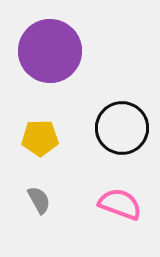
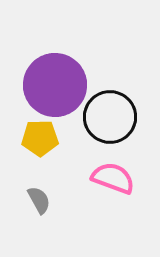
purple circle: moved 5 px right, 34 px down
black circle: moved 12 px left, 11 px up
pink semicircle: moved 7 px left, 26 px up
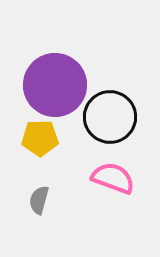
gray semicircle: rotated 136 degrees counterclockwise
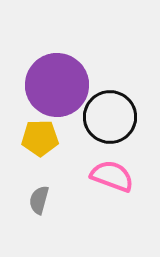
purple circle: moved 2 px right
pink semicircle: moved 1 px left, 2 px up
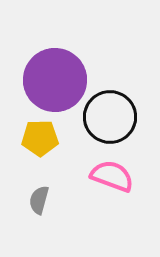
purple circle: moved 2 px left, 5 px up
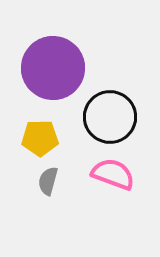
purple circle: moved 2 px left, 12 px up
pink semicircle: moved 1 px right, 2 px up
gray semicircle: moved 9 px right, 19 px up
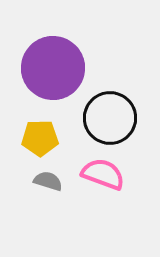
black circle: moved 1 px down
pink semicircle: moved 10 px left
gray semicircle: rotated 92 degrees clockwise
